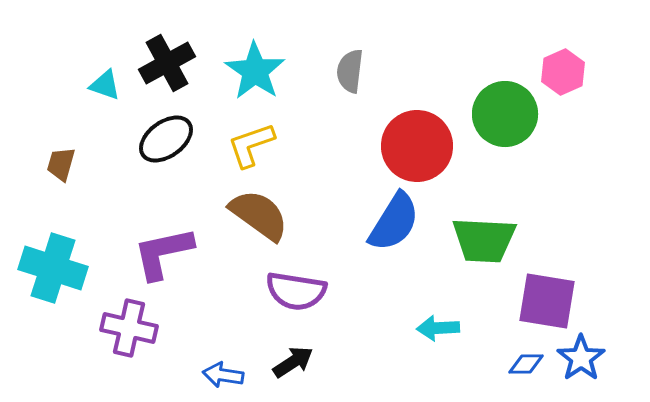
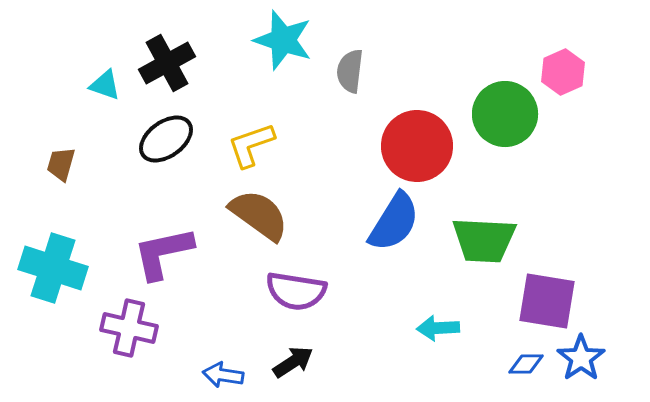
cyan star: moved 28 px right, 31 px up; rotated 16 degrees counterclockwise
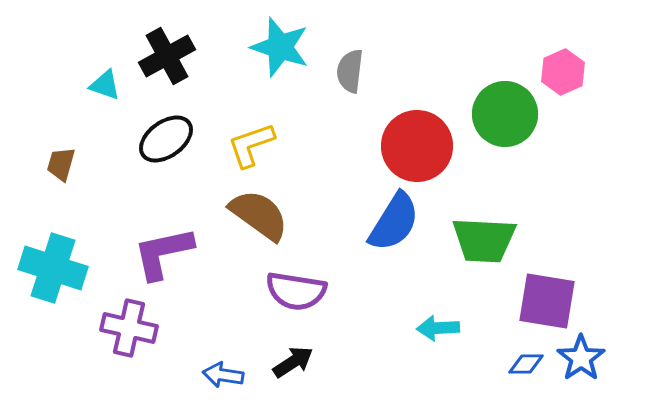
cyan star: moved 3 px left, 7 px down
black cross: moved 7 px up
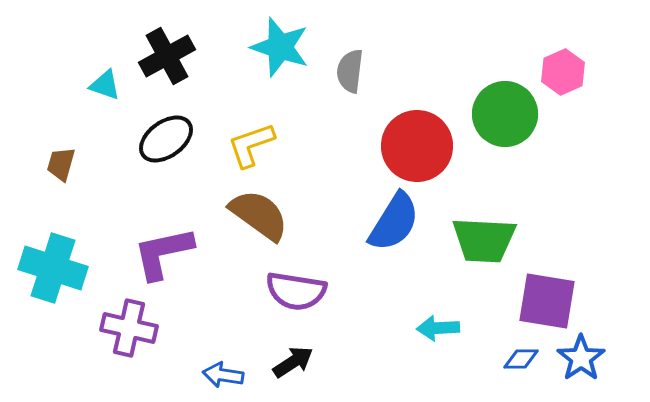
blue diamond: moved 5 px left, 5 px up
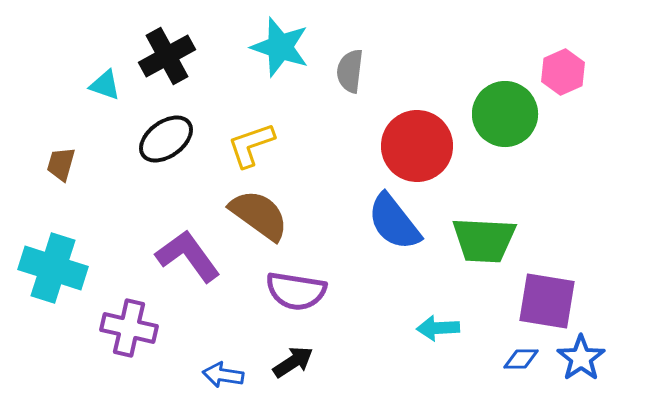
blue semicircle: rotated 110 degrees clockwise
purple L-shape: moved 25 px right, 3 px down; rotated 66 degrees clockwise
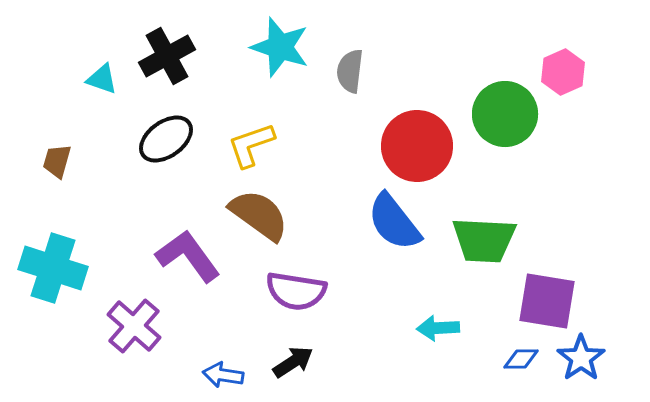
cyan triangle: moved 3 px left, 6 px up
brown trapezoid: moved 4 px left, 3 px up
purple cross: moved 5 px right, 2 px up; rotated 28 degrees clockwise
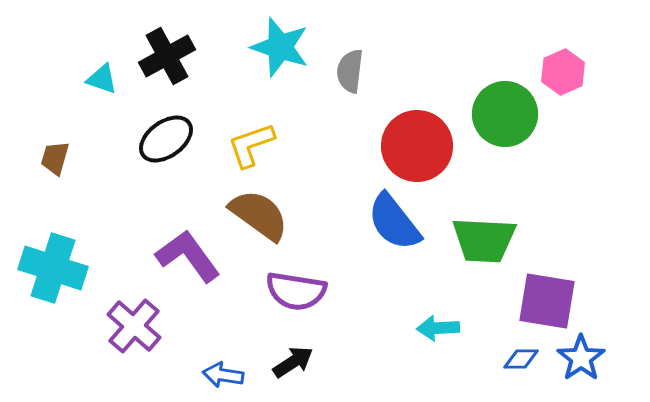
brown trapezoid: moved 2 px left, 3 px up
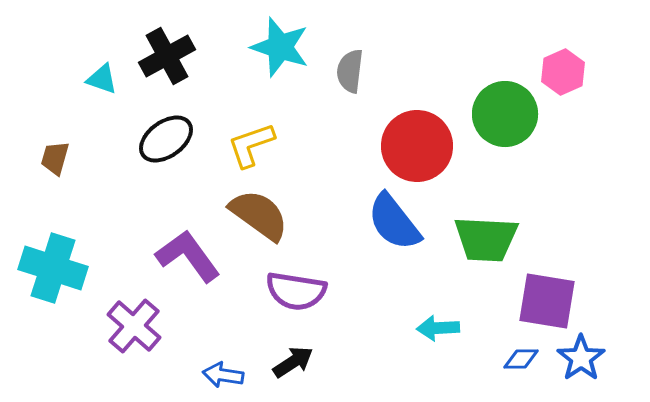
green trapezoid: moved 2 px right, 1 px up
